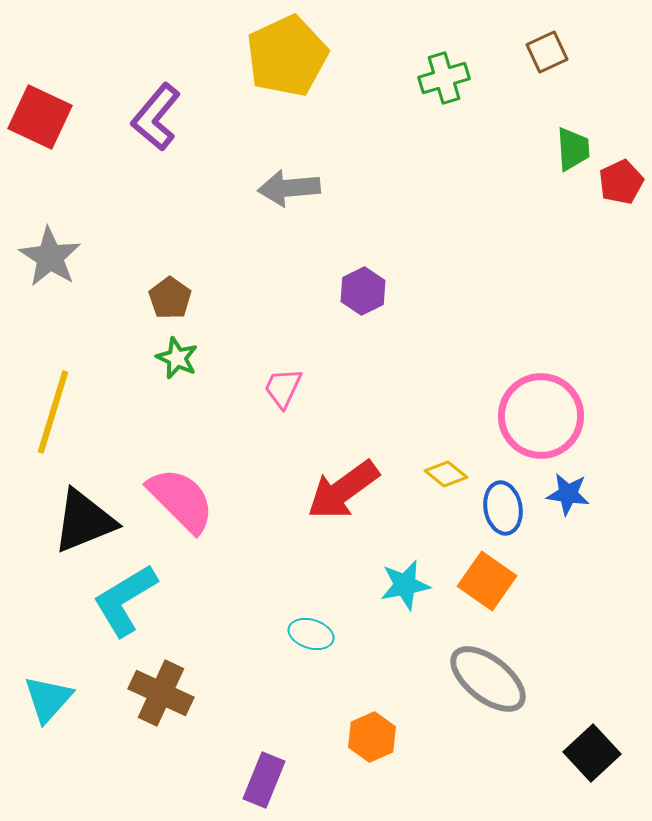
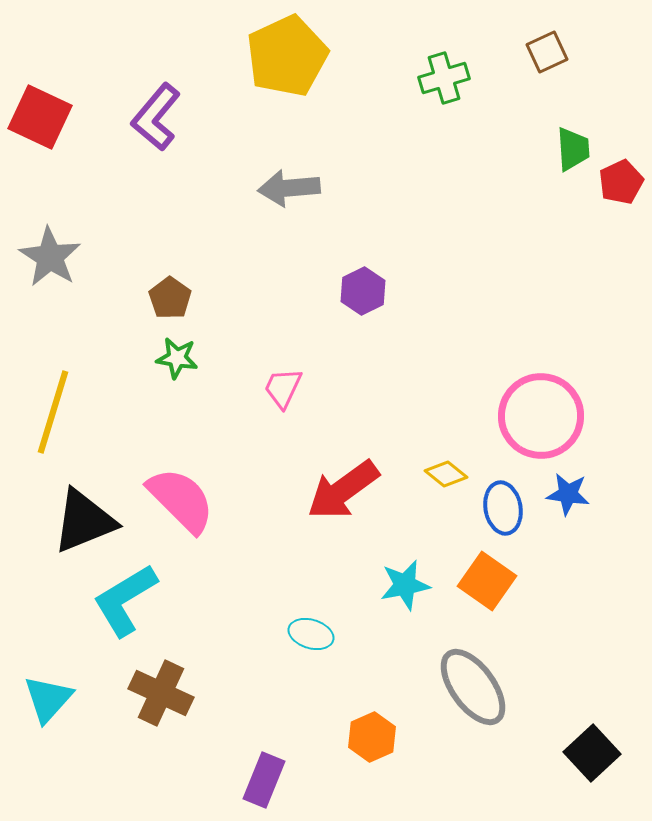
green star: rotated 15 degrees counterclockwise
gray ellipse: moved 15 px left, 8 px down; rotated 16 degrees clockwise
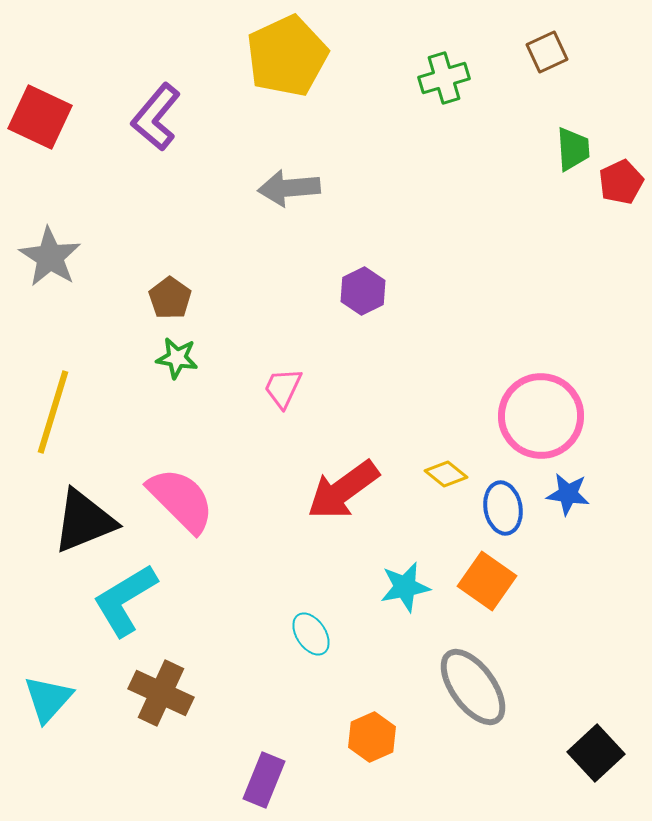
cyan star: moved 2 px down
cyan ellipse: rotated 39 degrees clockwise
black square: moved 4 px right
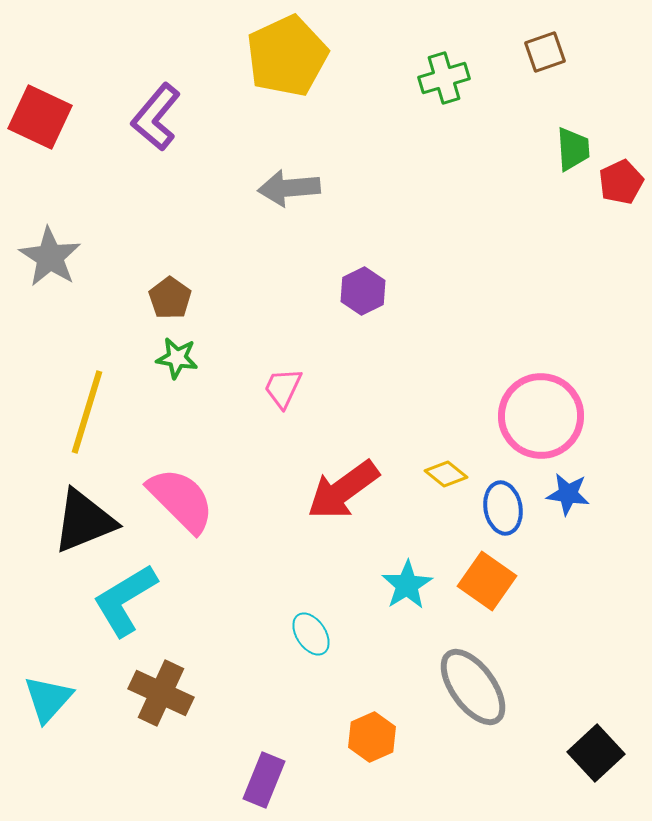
brown square: moved 2 px left; rotated 6 degrees clockwise
yellow line: moved 34 px right
cyan star: moved 2 px right, 2 px up; rotated 21 degrees counterclockwise
